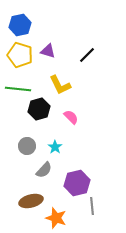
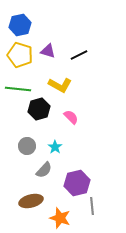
black line: moved 8 px left; rotated 18 degrees clockwise
yellow L-shape: rotated 35 degrees counterclockwise
orange star: moved 4 px right
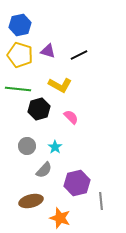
gray line: moved 9 px right, 5 px up
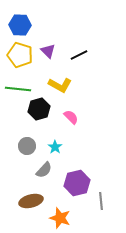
blue hexagon: rotated 15 degrees clockwise
purple triangle: rotated 28 degrees clockwise
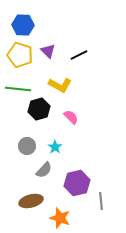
blue hexagon: moved 3 px right
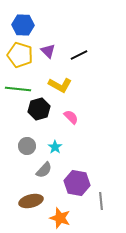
purple hexagon: rotated 25 degrees clockwise
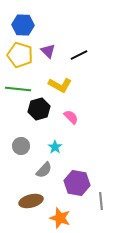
gray circle: moved 6 px left
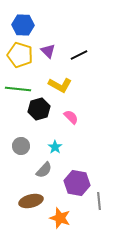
gray line: moved 2 px left
